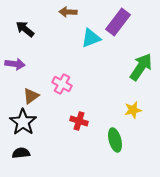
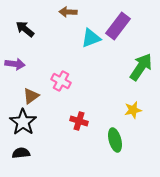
purple rectangle: moved 4 px down
pink cross: moved 1 px left, 3 px up
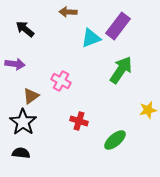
green arrow: moved 20 px left, 3 px down
yellow star: moved 15 px right
green ellipse: rotated 65 degrees clockwise
black semicircle: rotated 12 degrees clockwise
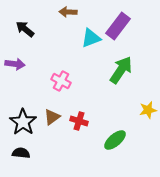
brown triangle: moved 21 px right, 21 px down
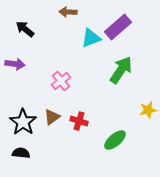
purple rectangle: moved 1 px down; rotated 12 degrees clockwise
pink cross: rotated 24 degrees clockwise
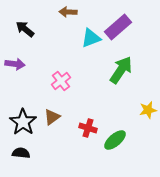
red cross: moved 9 px right, 7 px down
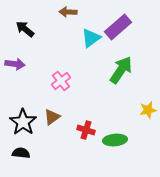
cyan triangle: rotated 15 degrees counterclockwise
red cross: moved 2 px left, 2 px down
green ellipse: rotated 35 degrees clockwise
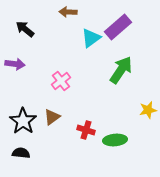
black star: moved 1 px up
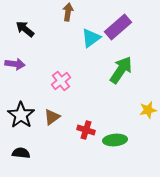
brown arrow: rotated 96 degrees clockwise
black star: moved 2 px left, 6 px up
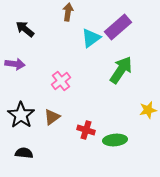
black semicircle: moved 3 px right
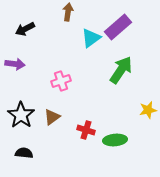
black arrow: rotated 66 degrees counterclockwise
pink cross: rotated 18 degrees clockwise
